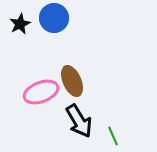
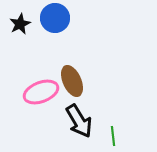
blue circle: moved 1 px right
green line: rotated 18 degrees clockwise
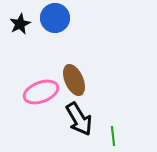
brown ellipse: moved 2 px right, 1 px up
black arrow: moved 2 px up
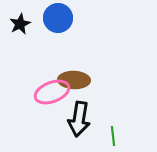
blue circle: moved 3 px right
brown ellipse: rotated 64 degrees counterclockwise
pink ellipse: moved 11 px right
black arrow: rotated 40 degrees clockwise
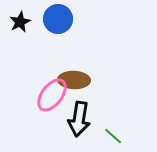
blue circle: moved 1 px down
black star: moved 2 px up
pink ellipse: moved 3 px down; rotated 32 degrees counterclockwise
green line: rotated 42 degrees counterclockwise
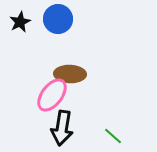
brown ellipse: moved 4 px left, 6 px up
black arrow: moved 17 px left, 9 px down
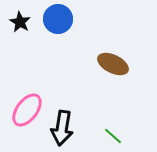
black star: rotated 15 degrees counterclockwise
brown ellipse: moved 43 px right, 10 px up; rotated 24 degrees clockwise
pink ellipse: moved 25 px left, 15 px down
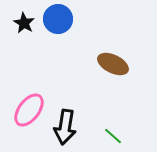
black star: moved 4 px right, 1 px down
pink ellipse: moved 2 px right
black arrow: moved 3 px right, 1 px up
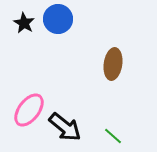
brown ellipse: rotated 72 degrees clockwise
black arrow: rotated 60 degrees counterclockwise
